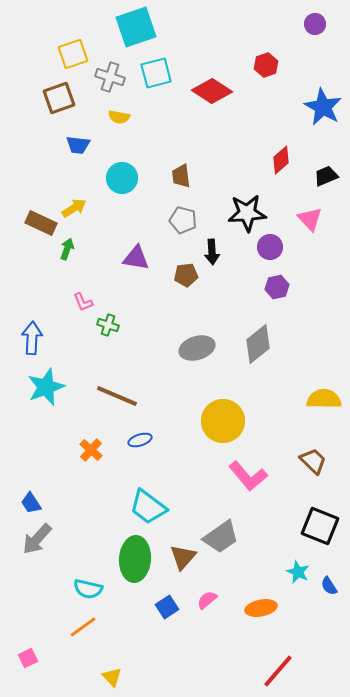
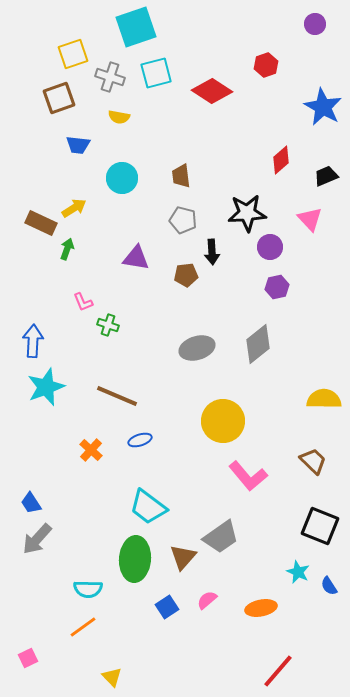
blue arrow at (32, 338): moved 1 px right, 3 px down
cyan semicircle at (88, 589): rotated 12 degrees counterclockwise
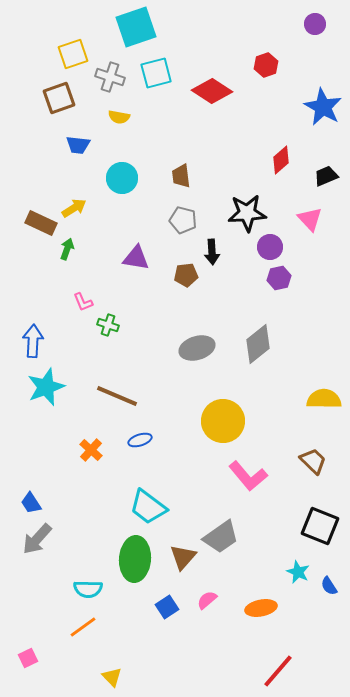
purple hexagon at (277, 287): moved 2 px right, 9 px up
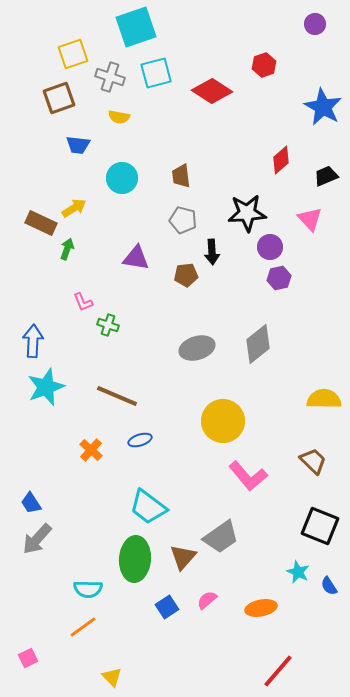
red hexagon at (266, 65): moved 2 px left
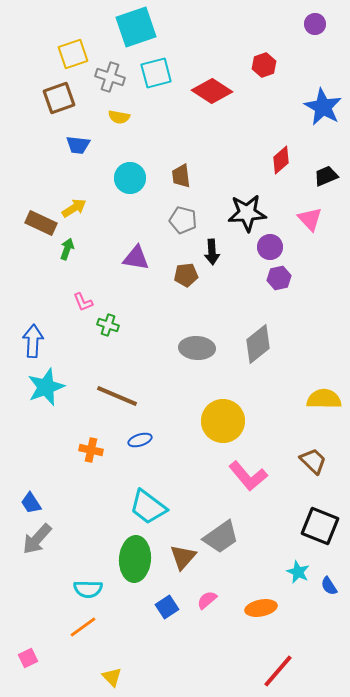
cyan circle at (122, 178): moved 8 px right
gray ellipse at (197, 348): rotated 20 degrees clockwise
orange cross at (91, 450): rotated 30 degrees counterclockwise
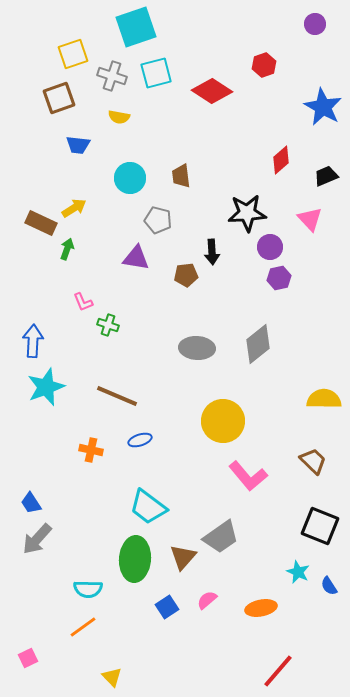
gray cross at (110, 77): moved 2 px right, 1 px up
gray pentagon at (183, 220): moved 25 px left
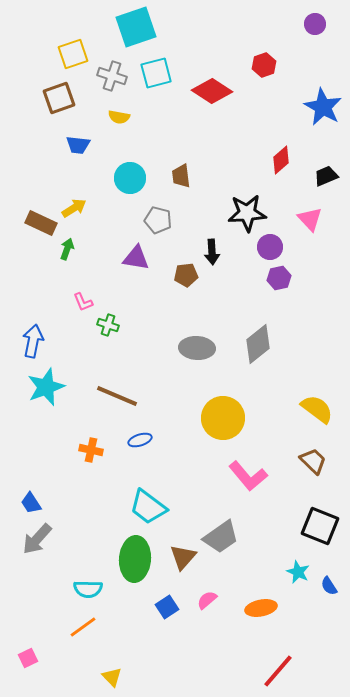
blue arrow at (33, 341): rotated 8 degrees clockwise
yellow semicircle at (324, 399): moved 7 px left, 10 px down; rotated 36 degrees clockwise
yellow circle at (223, 421): moved 3 px up
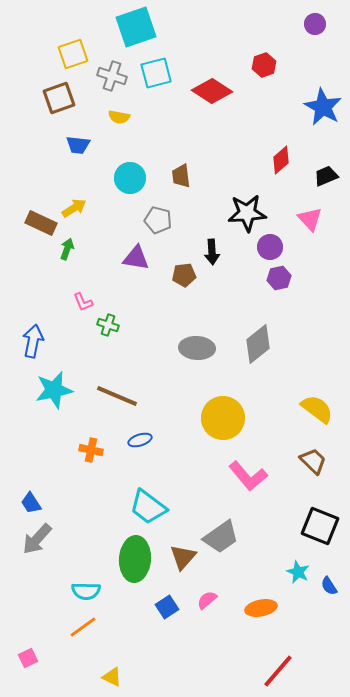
brown pentagon at (186, 275): moved 2 px left
cyan star at (46, 387): moved 8 px right, 3 px down; rotated 9 degrees clockwise
cyan semicircle at (88, 589): moved 2 px left, 2 px down
yellow triangle at (112, 677): rotated 20 degrees counterclockwise
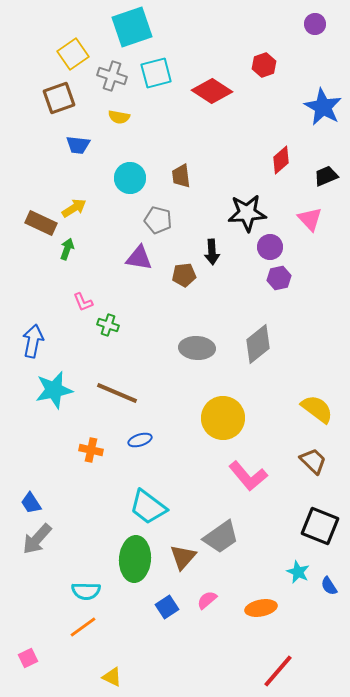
cyan square at (136, 27): moved 4 px left
yellow square at (73, 54): rotated 16 degrees counterclockwise
purple triangle at (136, 258): moved 3 px right
brown line at (117, 396): moved 3 px up
